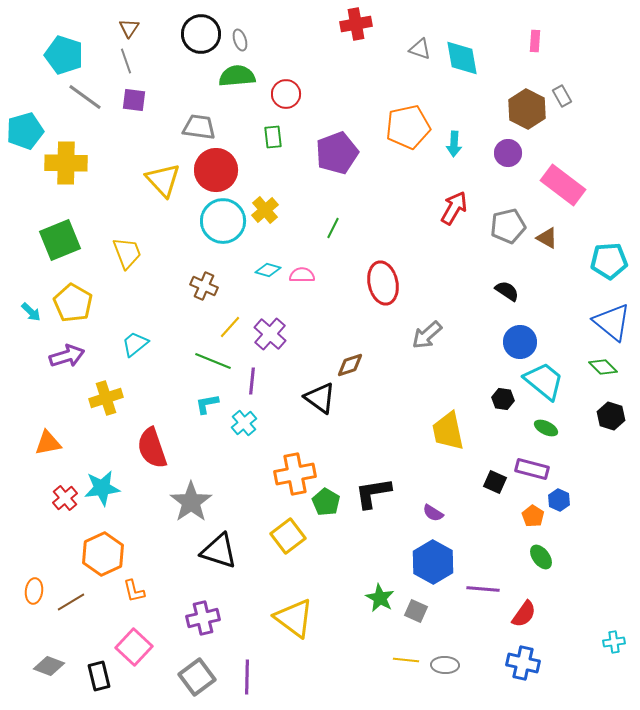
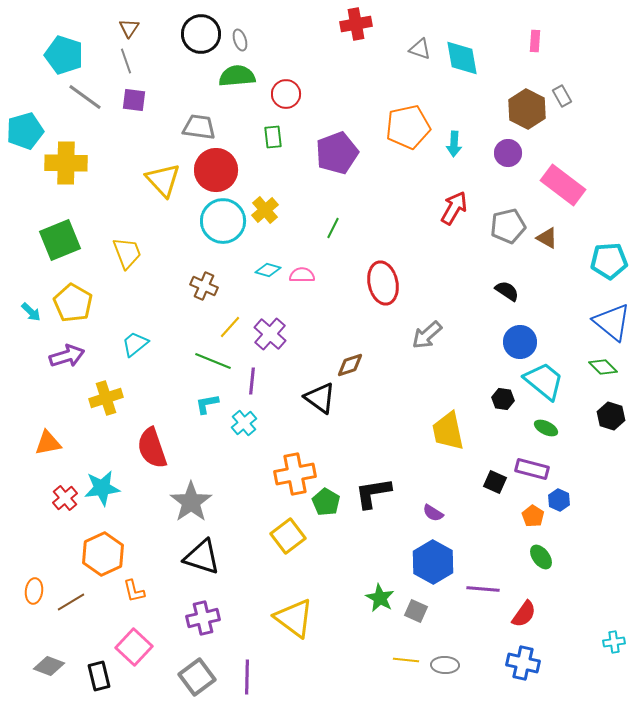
black triangle at (219, 551): moved 17 px left, 6 px down
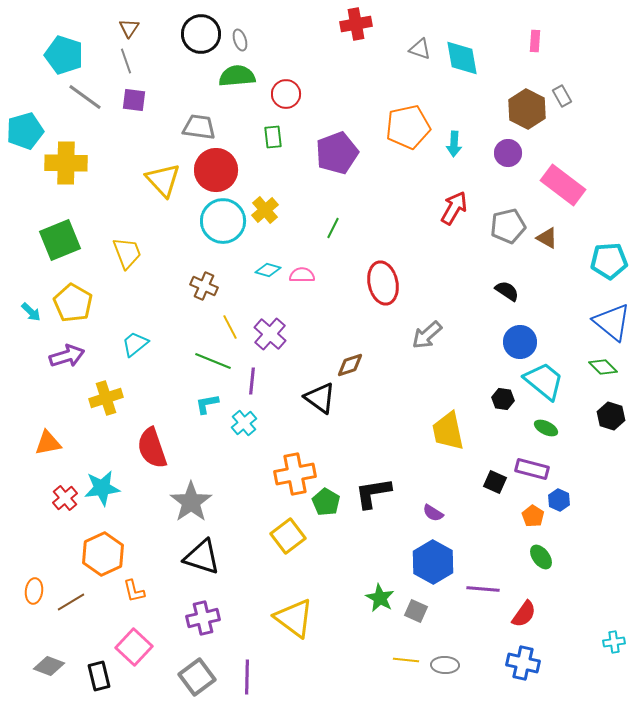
yellow line at (230, 327): rotated 70 degrees counterclockwise
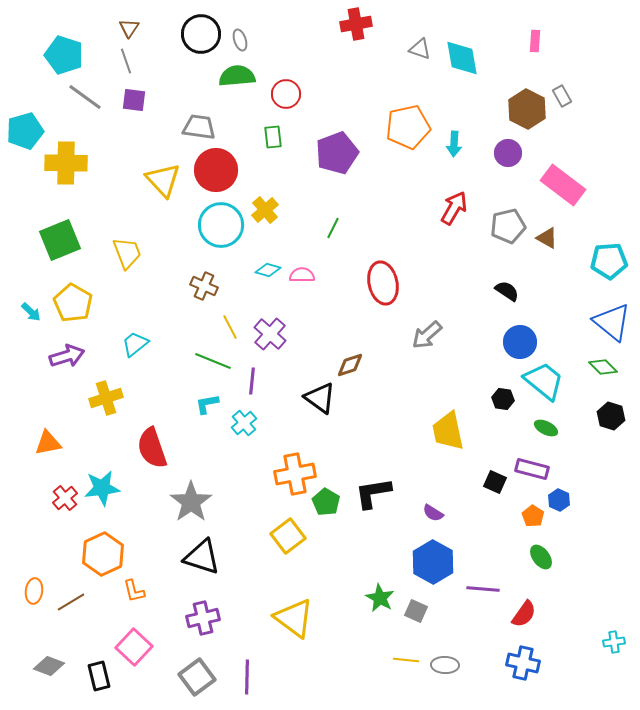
cyan circle at (223, 221): moved 2 px left, 4 px down
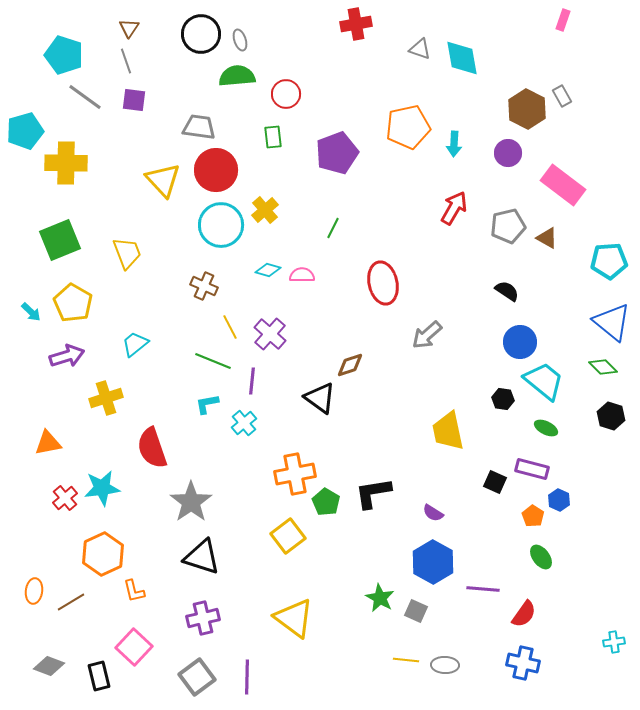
pink rectangle at (535, 41): moved 28 px right, 21 px up; rotated 15 degrees clockwise
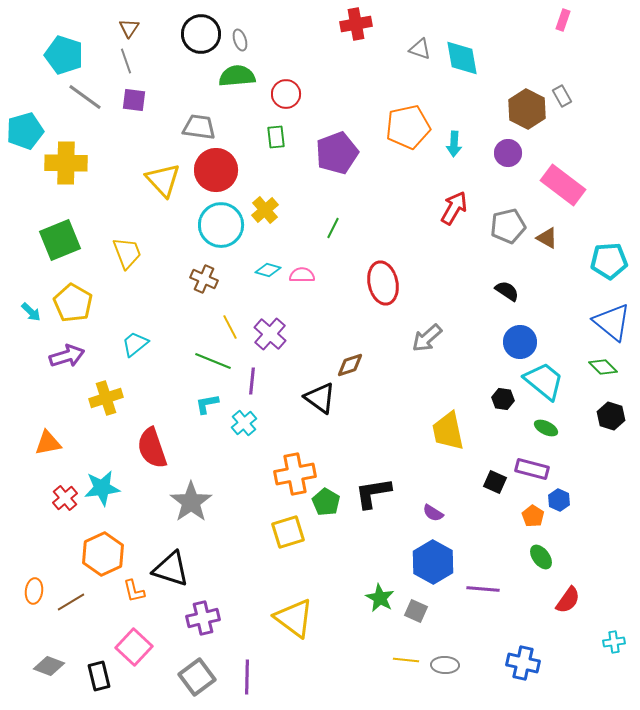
green rectangle at (273, 137): moved 3 px right
brown cross at (204, 286): moved 7 px up
gray arrow at (427, 335): moved 3 px down
yellow square at (288, 536): moved 4 px up; rotated 20 degrees clockwise
black triangle at (202, 557): moved 31 px left, 12 px down
red semicircle at (524, 614): moved 44 px right, 14 px up
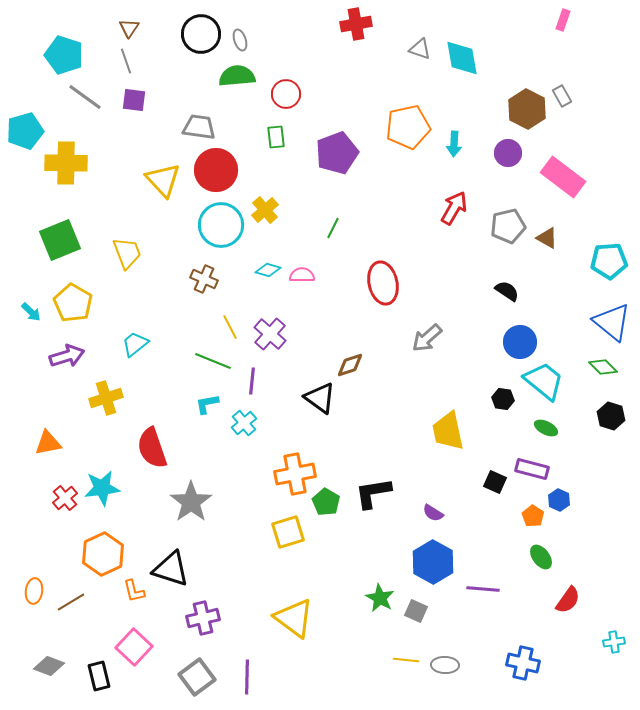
pink rectangle at (563, 185): moved 8 px up
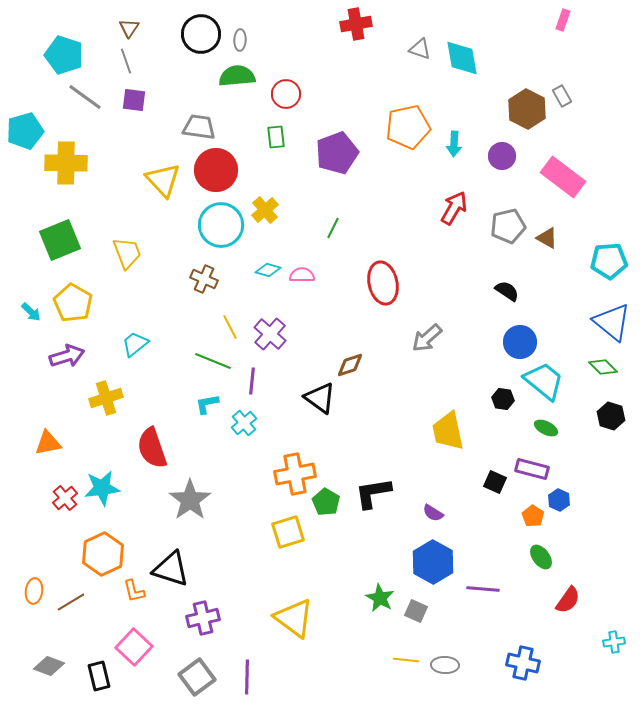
gray ellipse at (240, 40): rotated 20 degrees clockwise
purple circle at (508, 153): moved 6 px left, 3 px down
gray star at (191, 502): moved 1 px left, 2 px up
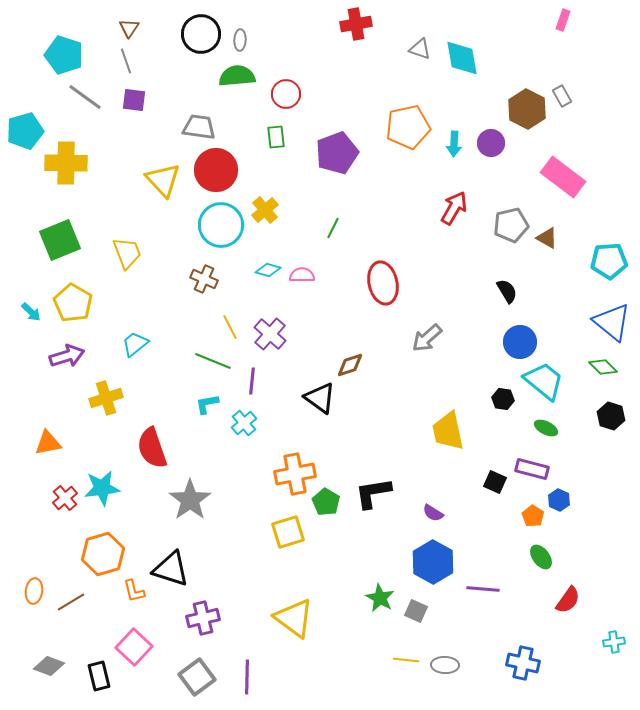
purple circle at (502, 156): moved 11 px left, 13 px up
gray pentagon at (508, 226): moved 3 px right, 1 px up
black semicircle at (507, 291): rotated 25 degrees clockwise
orange hexagon at (103, 554): rotated 9 degrees clockwise
